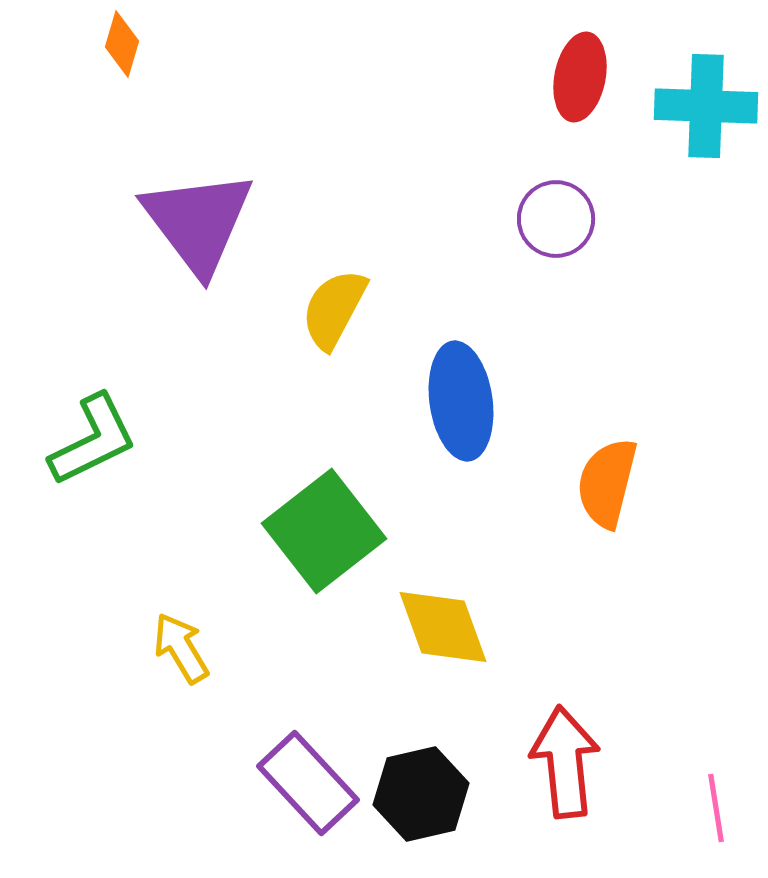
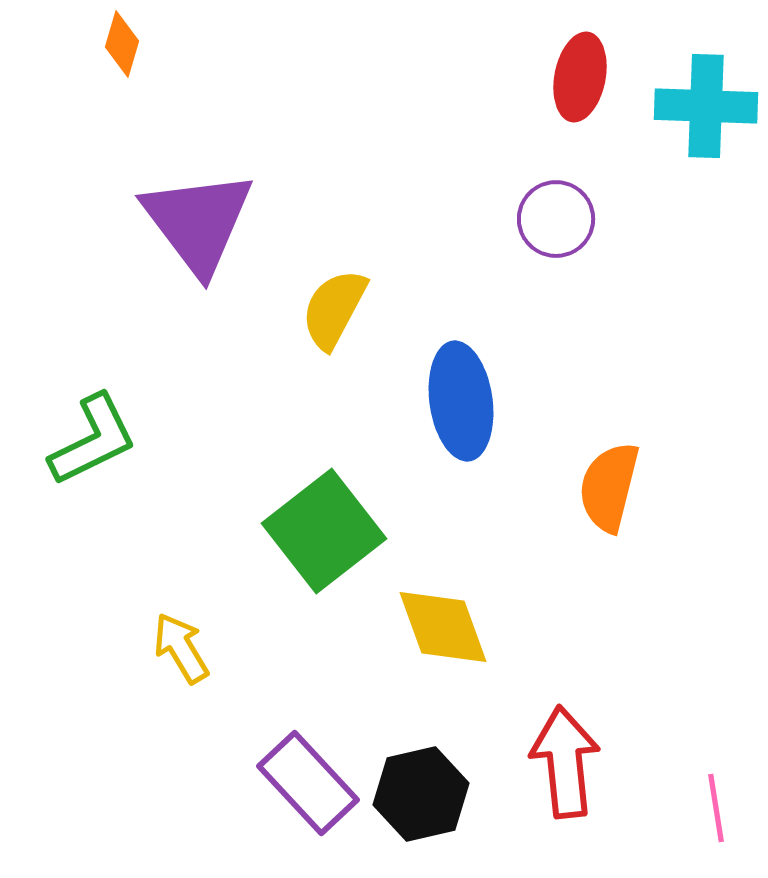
orange semicircle: moved 2 px right, 4 px down
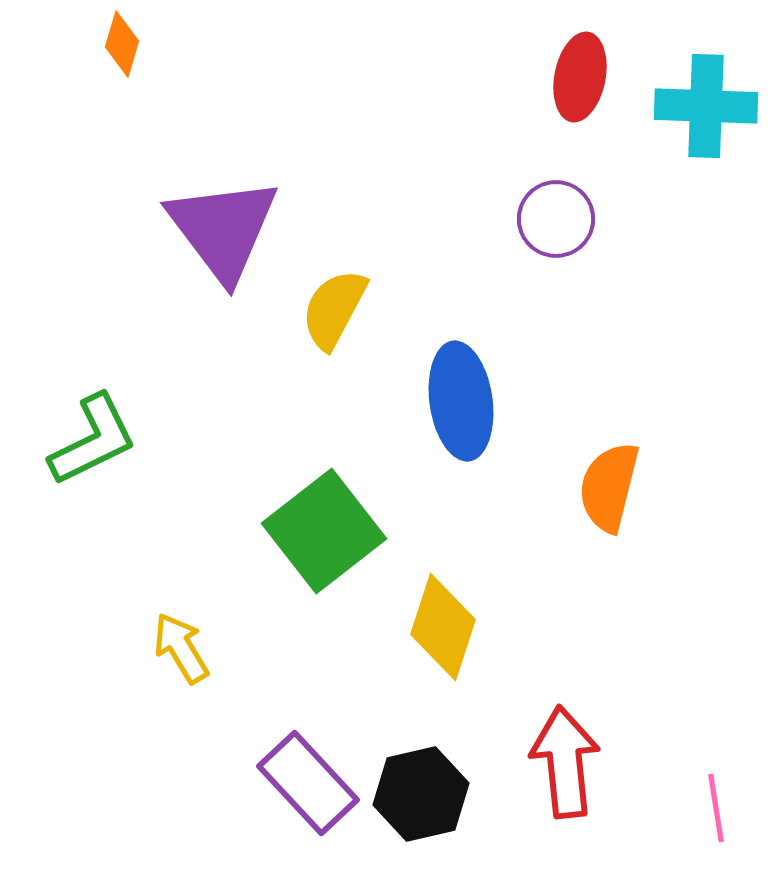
purple triangle: moved 25 px right, 7 px down
yellow diamond: rotated 38 degrees clockwise
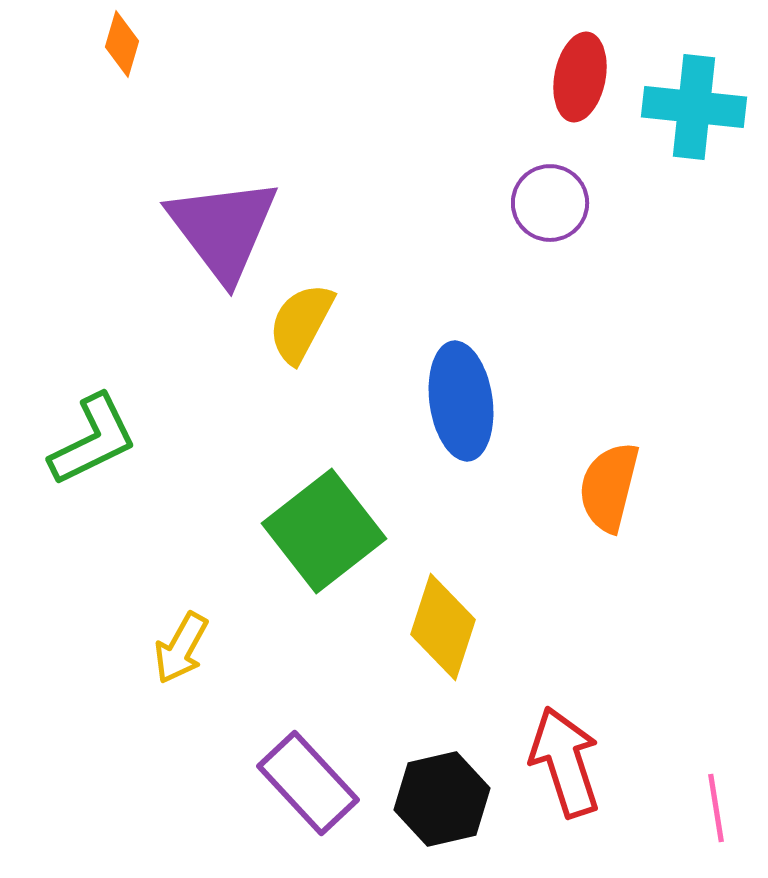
cyan cross: moved 12 px left, 1 px down; rotated 4 degrees clockwise
purple circle: moved 6 px left, 16 px up
yellow semicircle: moved 33 px left, 14 px down
yellow arrow: rotated 120 degrees counterclockwise
red arrow: rotated 12 degrees counterclockwise
black hexagon: moved 21 px right, 5 px down
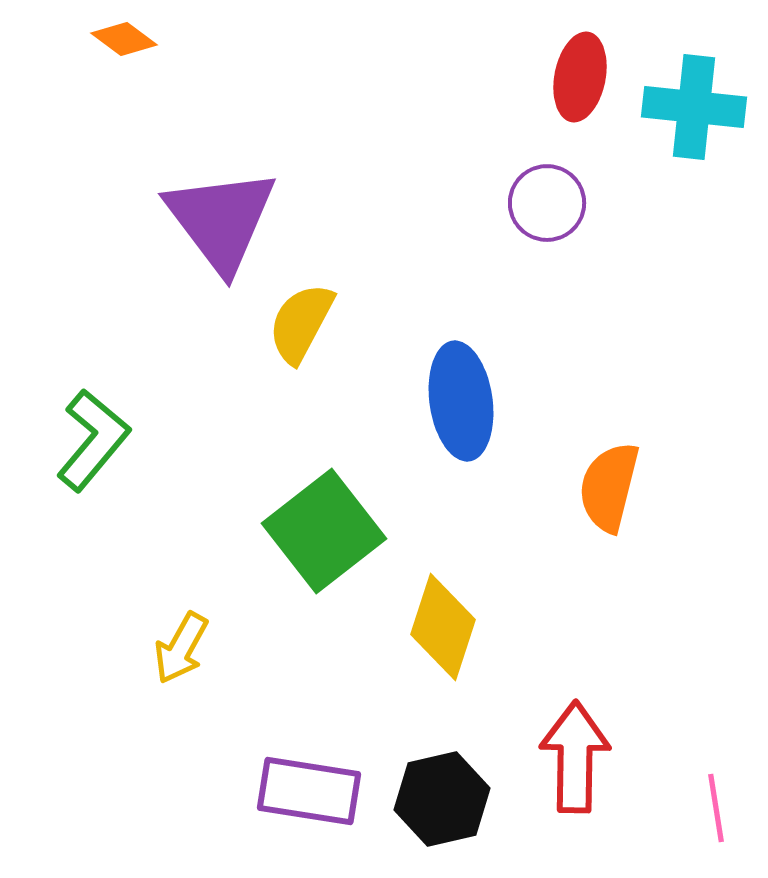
orange diamond: moved 2 px right, 5 px up; rotated 70 degrees counterclockwise
purple circle: moved 3 px left
purple triangle: moved 2 px left, 9 px up
green L-shape: rotated 24 degrees counterclockwise
red arrow: moved 10 px right, 5 px up; rotated 19 degrees clockwise
purple rectangle: moved 1 px right, 8 px down; rotated 38 degrees counterclockwise
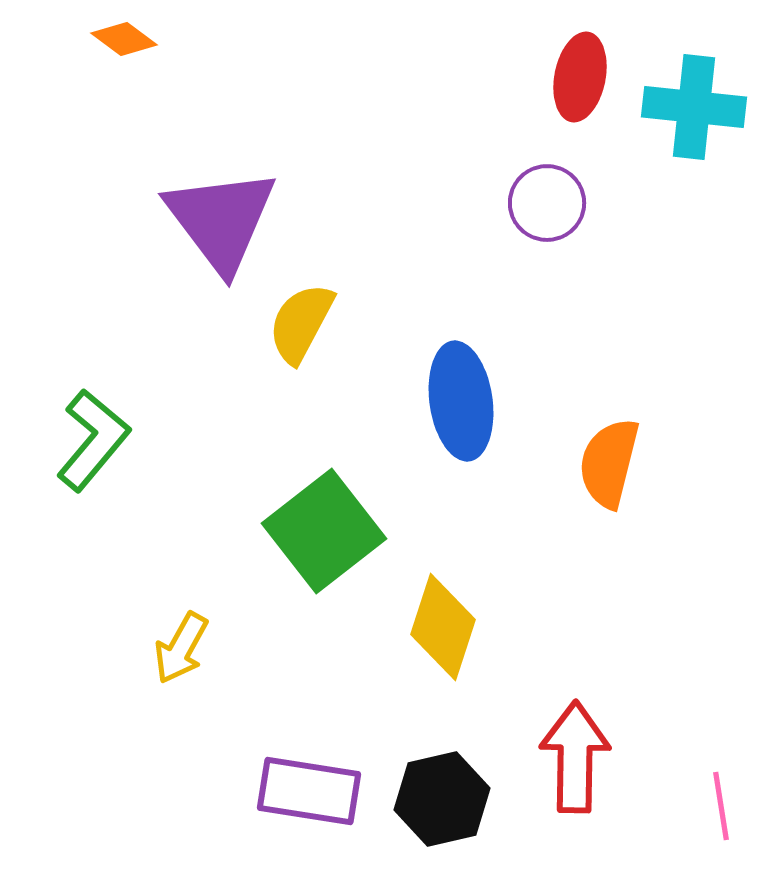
orange semicircle: moved 24 px up
pink line: moved 5 px right, 2 px up
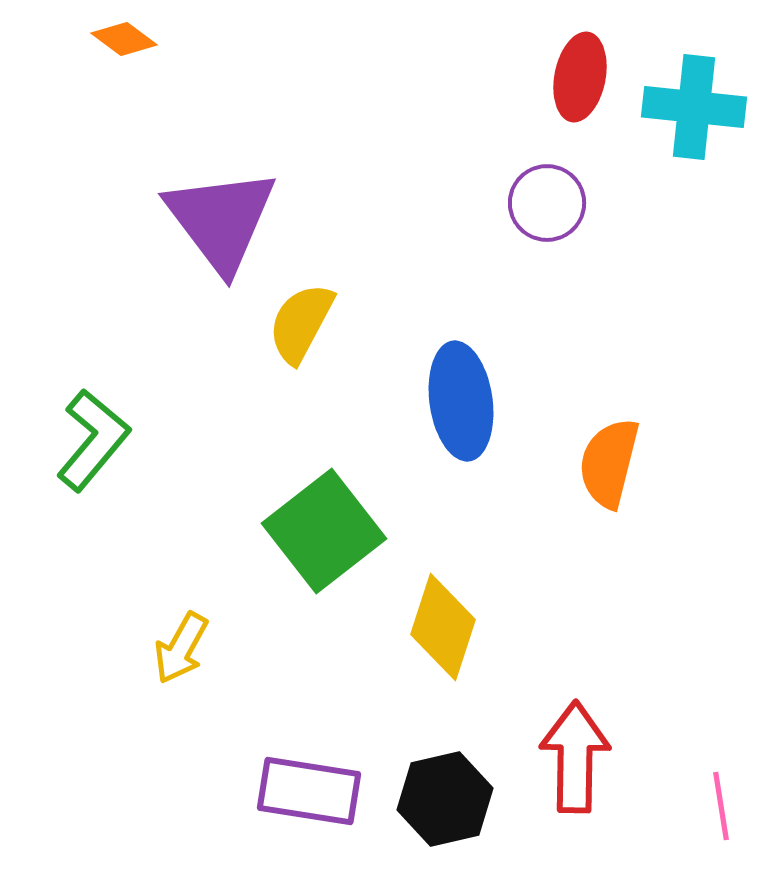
black hexagon: moved 3 px right
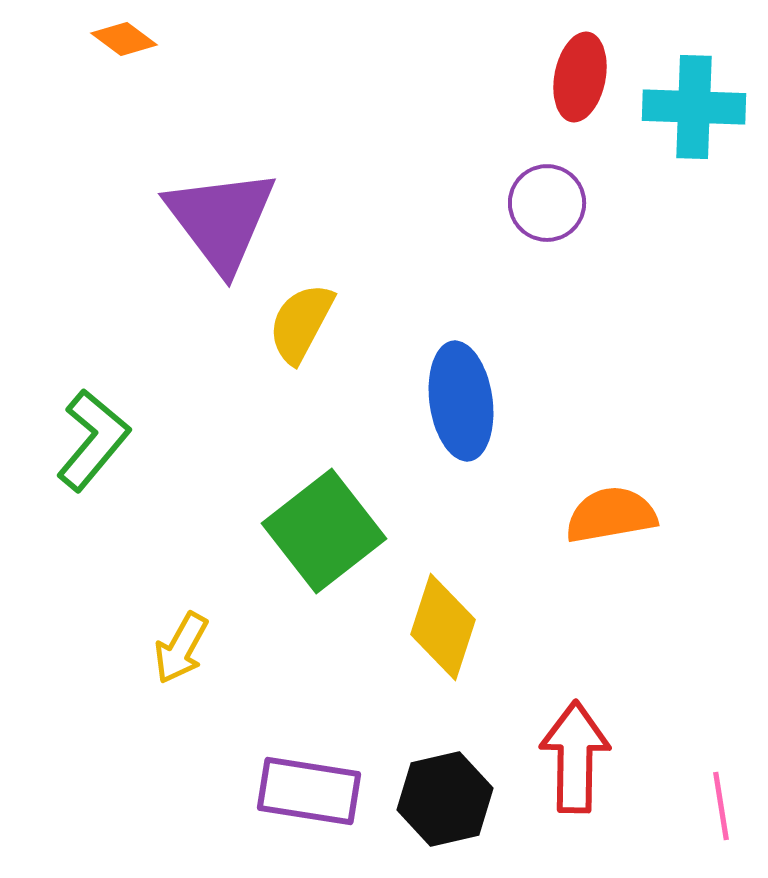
cyan cross: rotated 4 degrees counterclockwise
orange semicircle: moved 2 px right, 52 px down; rotated 66 degrees clockwise
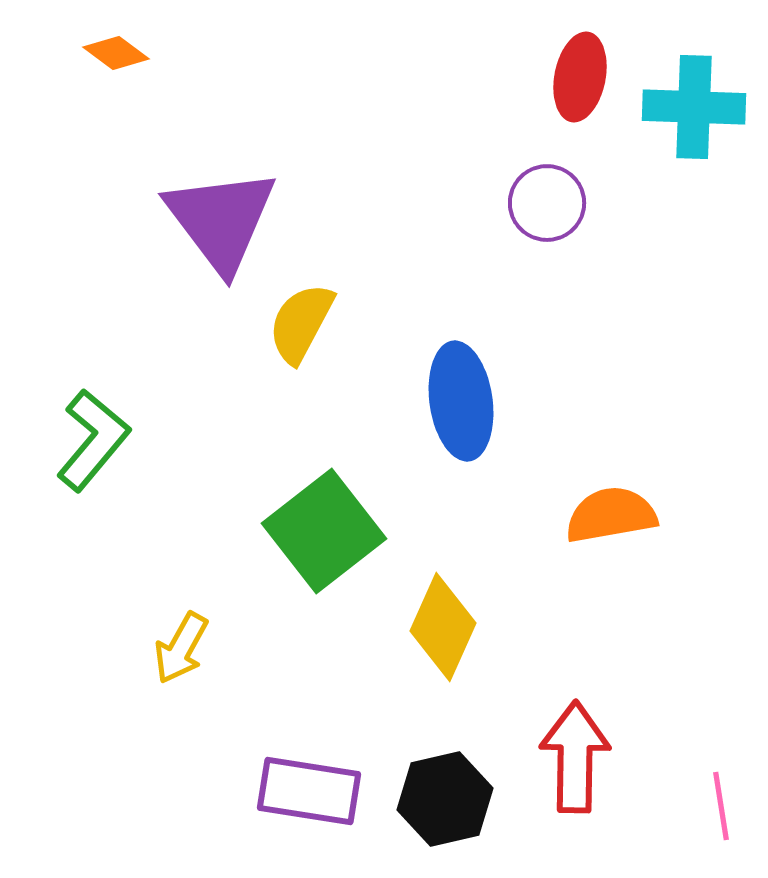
orange diamond: moved 8 px left, 14 px down
yellow diamond: rotated 6 degrees clockwise
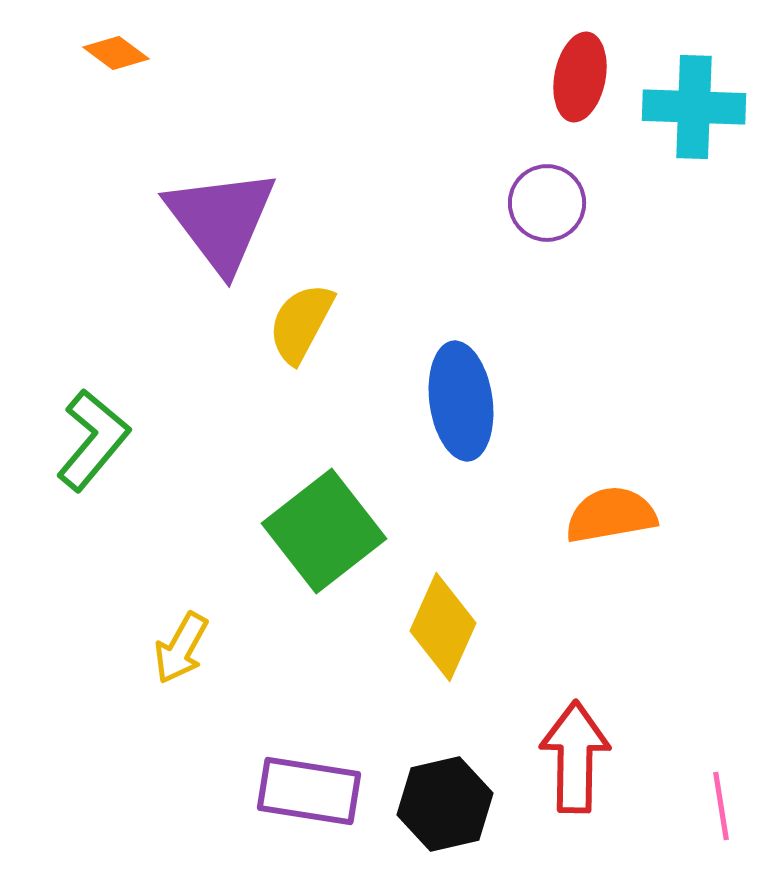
black hexagon: moved 5 px down
